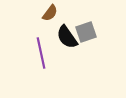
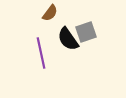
black semicircle: moved 1 px right, 2 px down
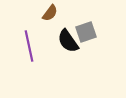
black semicircle: moved 2 px down
purple line: moved 12 px left, 7 px up
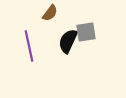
gray square: rotated 10 degrees clockwise
black semicircle: rotated 60 degrees clockwise
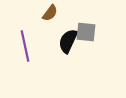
gray square: rotated 15 degrees clockwise
purple line: moved 4 px left
